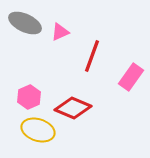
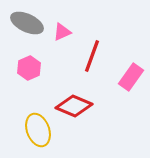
gray ellipse: moved 2 px right
pink triangle: moved 2 px right
pink hexagon: moved 29 px up
red diamond: moved 1 px right, 2 px up
yellow ellipse: rotated 52 degrees clockwise
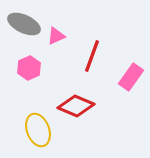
gray ellipse: moved 3 px left, 1 px down
pink triangle: moved 6 px left, 4 px down
red diamond: moved 2 px right
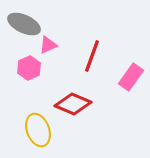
pink triangle: moved 8 px left, 9 px down
red diamond: moved 3 px left, 2 px up
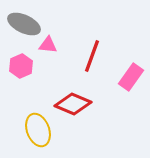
pink triangle: rotated 30 degrees clockwise
pink hexagon: moved 8 px left, 2 px up
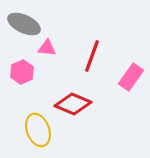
pink triangle: moved 1 px left, 3 px down
pink hexagon: moved 1 px right, 6 px down
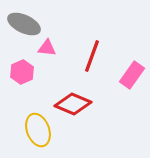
pink rectangle: moved 1 px right, 2 px up
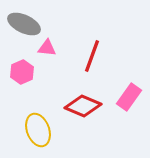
pink rectangle: moved 3 px left, 22 px down
red diamond: moved 10 px right, 2 px down
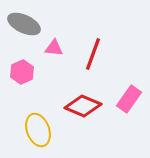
pink triangle: moved 7 px right
red line: moved 1 px right, 2 px up
pink rectangle: moved 2 px down
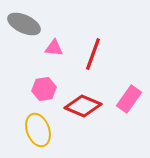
pink hexagon: moved 22 px right, 17 px down; rotated 15 degrees clockwise
